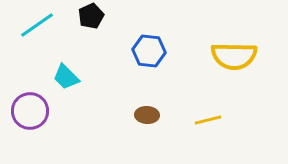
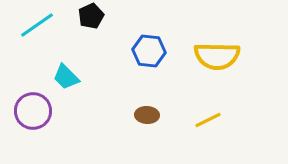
yellow semicircle: moved 17 px left
purple circle: moved 3 px right
yellow line: rotated 12 degrees counterclockwise
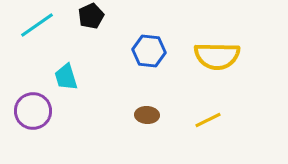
cyan trapezoid: rotated 28 degrees clockwise
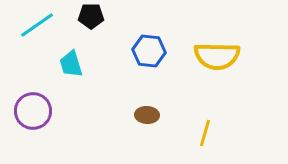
black pentagon: rotated 25 degrees clockwise
cyan trapezoid: moved 5 px right, 13 px up
yellow line: moved 3 px left, 13 px down; rotated 48 degrees counterclockwise
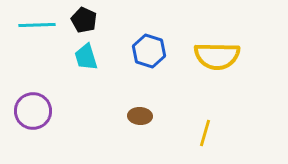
black pentagon: moved 7 px left, 4 px down; rotated 25 degrees clockwise
cyan line: rotated 33 degrees clockwise
blue hexagon: rotated 12 degrees clockwise
cyan trapezoid: moved 15 px right, 7 px up
brown ellipse: moved 7 px left, 1 px down
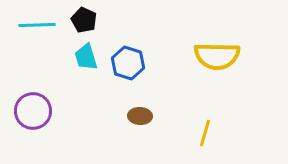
blue hexagon: moved 21 px left, 12 px down
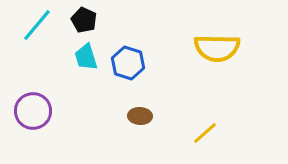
cyan line: rotated 48 degrees counterclockwise
yellow semicircle: moved 8 px up
yellow line: rotated 32 degrees clockwise
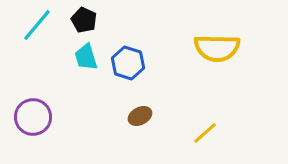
purple circle: moved 6 px down
brown ellipse: rotated 30 degrees counterclockwise
